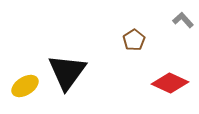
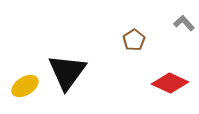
gray L-shape: moved 1 px right, 3 px down
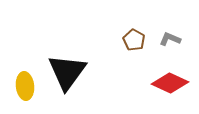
gray L-shape: moved 14 px left, 16 px down; rotated 25 degrees counterclockwise
brown pentagon: rotated 10 degrees counterclockwise
yellow ellipse: rotated 64 degrees counterclockwise
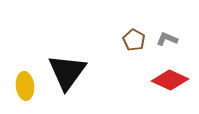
gray L-shape: moved 3 px left
red diamond: moved 3 px up
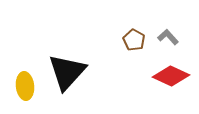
gray L-shape: moved 1 px right, 2 px up; rotated 25 degrees clockwise
black triangle: rotated 6 degrees clockwise
red diamond: moved 1 px right, 4 px up
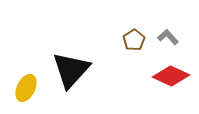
brown pentagon: rotated 10 degrees clockwise
black triangle: moved 4 px right, 2 px up
yellow ellipse: moved 1 px right, 2 px down; rotated 32 degrees clockwise
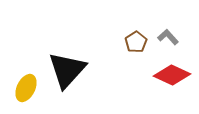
brown pentagon: moved 2 px right, 2 px down
black triangle: moved 4 px left
red diamond: moved 1 px right, 1 px up
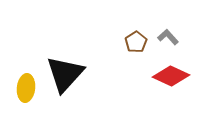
black triangle: moved 2 px left, 4 px down
red diamond: moved 1 px left, 1 px down
yellow ellipse: rotated 20 degrees counterclockwise
